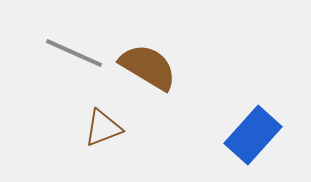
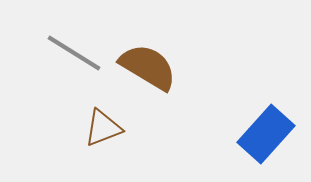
gray line: rotated 8 degrees clockwise
blue rectangle: moved 13 px right, 1 px up
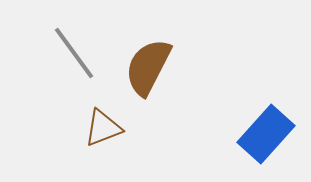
gray line: rotated 22 degrees clockwise
brown semicircle: rotated 94 degrees counterclockwise
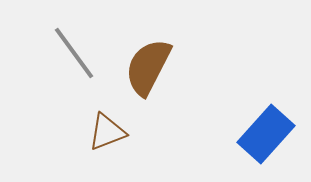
brown triangle: moved 4 px right, 4 px down
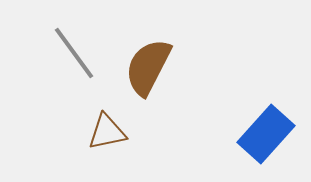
brown triangle: rotated 9 degrees clockwise
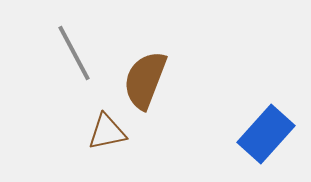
gray line: rotated 8 degrees clockwise
brown semicircle: moved 3 px left, 13 px down; rotated 6 degrees counterclockwise
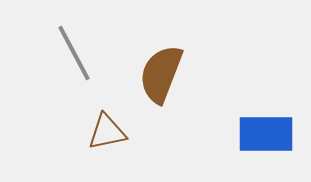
brown semicircle: moved 16 px right, 6 px up
blue rectangle: rotated 48 degrees clockwise
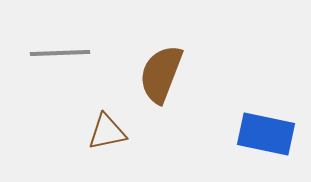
gray line: moved 14 px left; rotated 64 degrees counterclockwise
blue rectangle: rotated 12 degrees clockwise
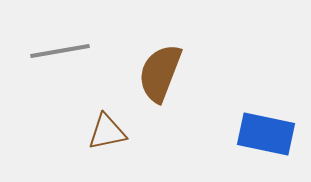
gray line: moved 2 px up; rotated 8 degrees counterclockwise
brown semicircle: moved 1 px left, 1 px up
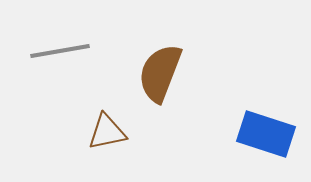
blue rectangle: rotated 6 degrees clockwise
